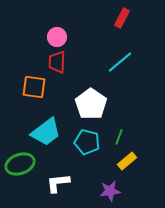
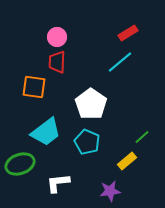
red rectangle: moved 6 px right, 15 px down; rotated 30 degrees clockwise
green line: moved 23 px right; rotated 28 degrees clockwise
cyan pentagon: rotated 10 degrees clockwise
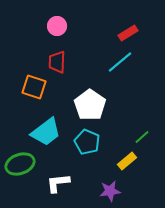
pink circle: moved 11 px up
orange square: rotated 10 degrees clockwise
white pentagon: moved 1 px left, 1 px down
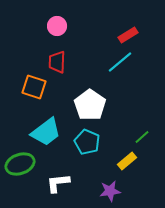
red rectangle: moved 2 px down
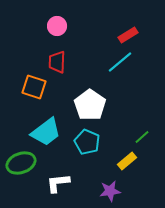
green ellipse: moved 1 px right, 1 px up
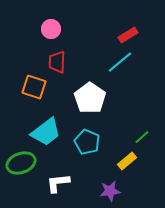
pink circle: moved 6 px left, 3 px down
white pentagon: moved 7 px up
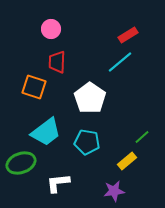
cyan pentagon: rotated 15 degrees counterclockwise
purple star: moved 4 px right
